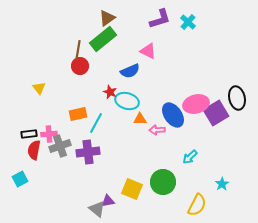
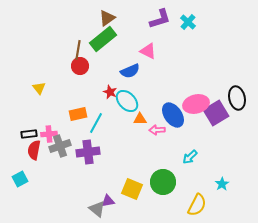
cyan ellipse: rotated 30 degrees clockwise
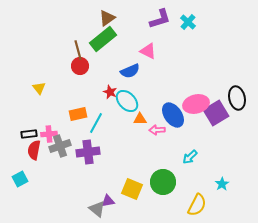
brown line: rotated 24 degrees counterclockwise
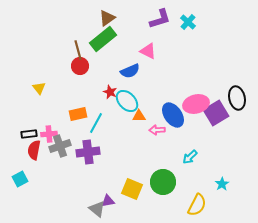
orange triangle: moved 1 px left, 3 px up
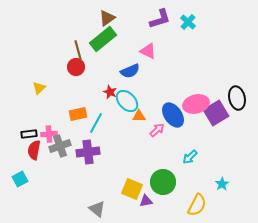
red circle: moved 4 px left, 1 px down
yellow triangle: rotated 24 degrees clockwise
pink arrow: rotated 140 degrees clockwise
purple triangle: moved 38 px right
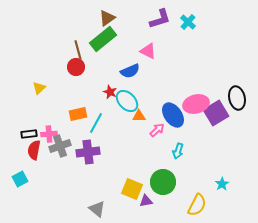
cyan arrow: moved 12 px left, 6 px up; rotated 28 degrees counterclockwise
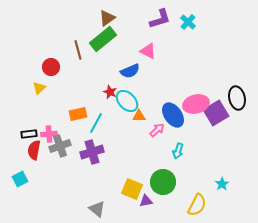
red circle: moved 25 px left
purple cross: moved 4 px right; rotated 10 degrees counterclockwise
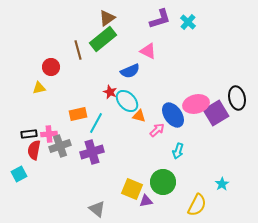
yellow triangle: rotated 32 degrees clockwise
orange triangle: rotated 16 degrees clockwise
cyan square: moved 1 px left, 5 px up
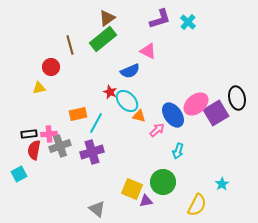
brown line: moved 8 px left, 5 px up
pink ellipse: rotated 25 degrees counterclockwise
